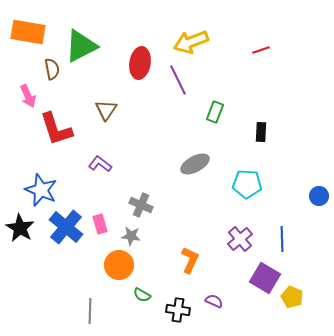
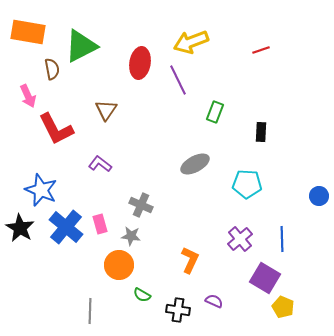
red L-shape: rotated 9 degrees counterclockwise
yellow pentagon: moved 9 px left, 10 px down
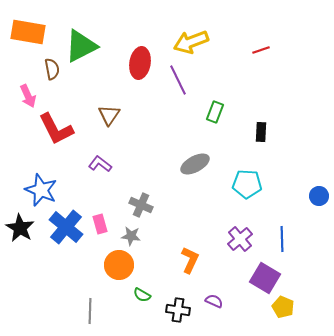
brown triangle: moved 3 px right, 5 px down
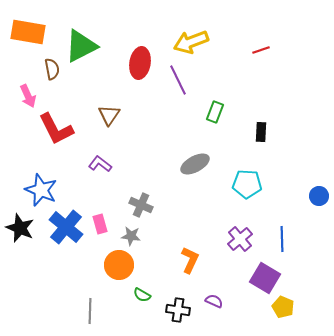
black star: rotated 8 degrees counterclockwise
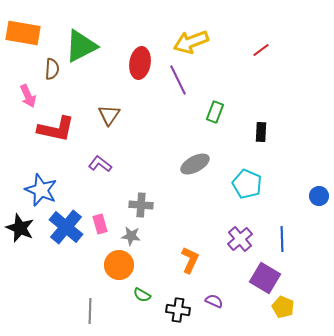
orange rectangle: moved 5 px left, 1 px down
red line: rotated 18 degrees counterclockwise
brown semicircle: rotated 15 degrees clockwise
red L-shape: rotated 51 degrees counterclockwise
cyan pentagon: rotated 20 degrees clockwise
gray cross: rotated 20 degrees counterclockwise
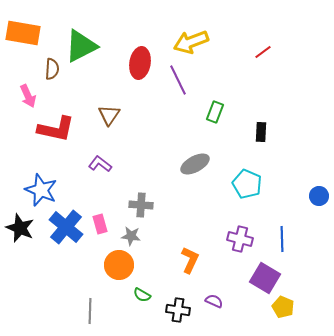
red line: moved 2 px right, 2 px down
purple cross: rotated 35 degrees counterclockwise
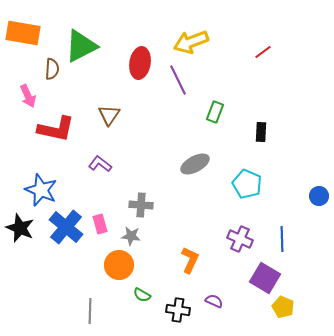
purple cross: rotated 10 degrees clockwise
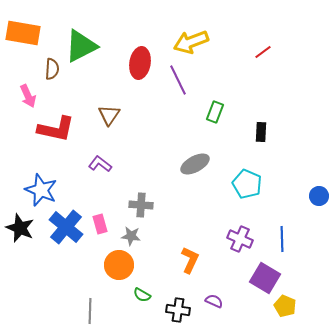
yellow pentagon: moved 2 px right, 1 px up
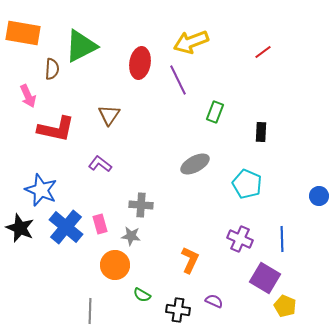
orange circle: moved 4 px left
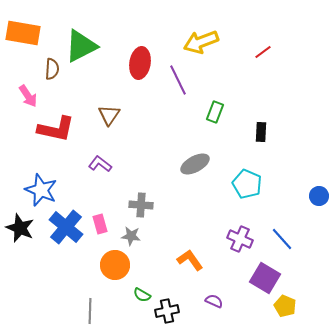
yellow arrow: moved 10 px right
pink arrow: rotated 10 degrees counterclockwise
blue line: rotated 40 degrees counterclockwise
orange L-shape: rotated 60 degrees counterclockwise
black cross: moved 11 px left, 1 px down; rotated 20 degrees counterclockwise
